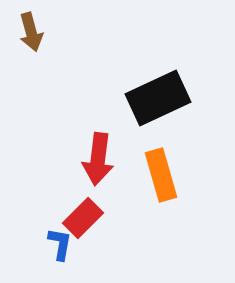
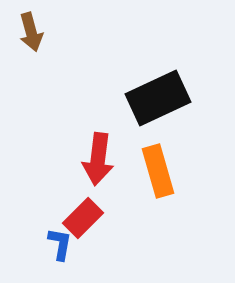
orange rectangle: moved 3 px left, 4 px up
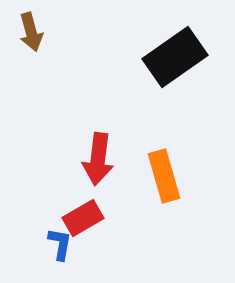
black rectangle: moved 17 px right, 41 px up; rotated 10 degrees counterclockwise
orange rectangle: moved 6 px right, 5 px down
red rectangle: rotated 15 degrees clockwise
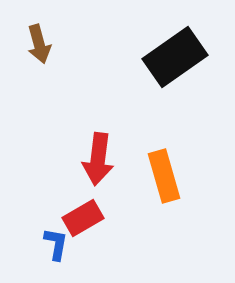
brown arrow: moved 8 px right, 12 px down
blue L-shape: moved 4 px left
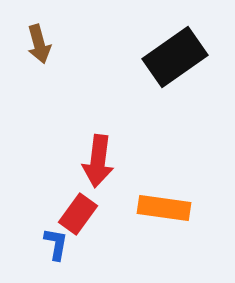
red arrow: moved 2 px down
orange rectangle: moved 32 px down; rotated 66 degrees counterclockwise
red rectangle: moved 5 px left, 4 px up; rotated 24 degrees counterclockwise
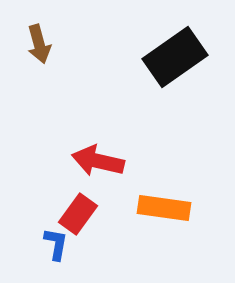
red arrow: rotated 96 degrees clockwise
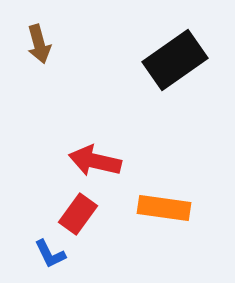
black rectangle: moved 3 px down
red arrow: moved 3 px left
blue L-shape: moved 6 px left, 10 px down; rotated 144 degrees clockwise
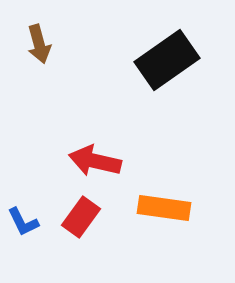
black rectangle: moved 8 px left
red rectangle: moved 3 px right, 3 px down
blue L-shape: moved 27 px left, 32 px up
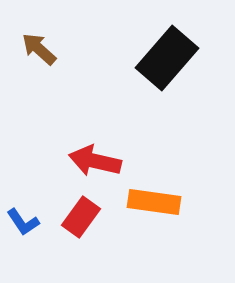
brown arrow: moved 5 px down; rotated 147 degrees clockwise
black rectangle: moved 2 px up; rotated 14 degrees counterclockwise
orange rectangle: moved 10 px left, 6 px up
blue L-shape: rotated 8 degrees counterclockwise
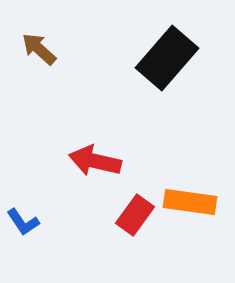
orange rectangle: moved 36 px right
red rectangle: moved 54 px right, 2 px up
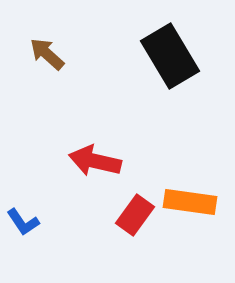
brown arrow: moved 8 px right, 5 px down
black rectangle: moved 3 px right, 2 px up; rotated 72 degrees counterclockwise
